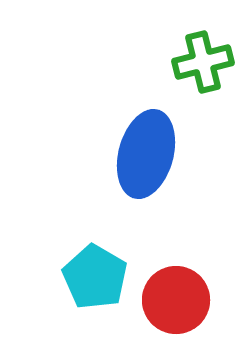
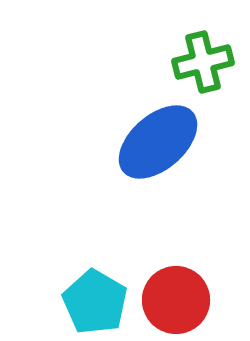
blue ellipse: moved 12 px right, 12 px up; rotated 34 degrees clockwise
cyan pentagon: moved 25 px down
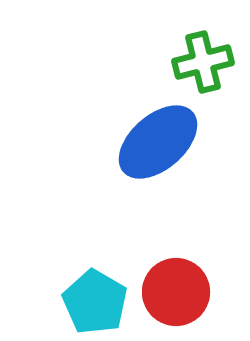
red circle: moved 8 px up
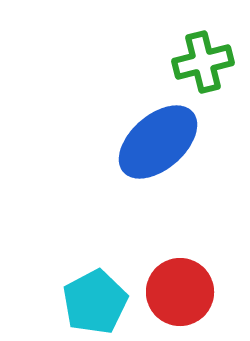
red circle: moved 4 px right
cyan pentagon: rotated 14 degrees clockwise
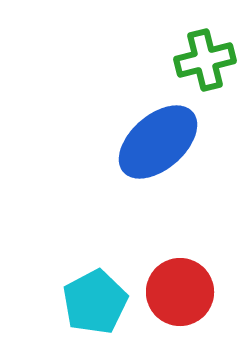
green cross: moved 2 px right, 2 px up
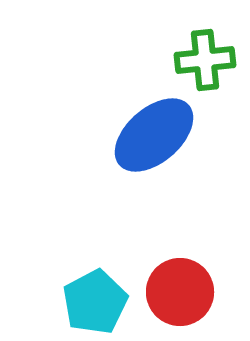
green cross: rotated 8 degrees clockwise
blue ellipse: moved 4 px left, 7 px up
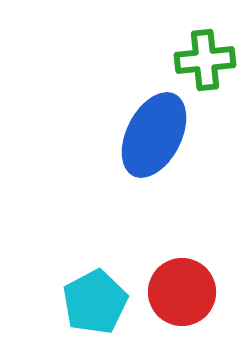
blue ellipse: rotated 22 degrees counterclockwise
red circle: moved 2 px right
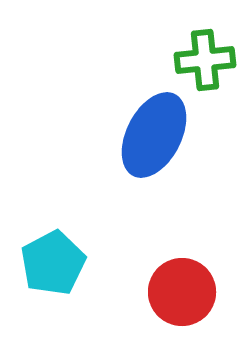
cyan pentagon: moved 42 px left, 39 px up
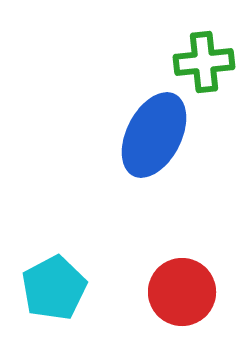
green cross: moved 1 px left, 2 px down
cyan pentagon: moved 1 px right, 25 px down
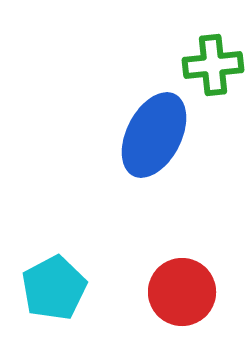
green cross: moved 9 px right, 3 px down
